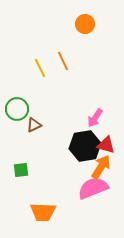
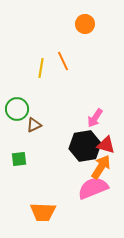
yellow line: moved 1 px right; rotated 36 degrees clockwise
green square: moved 2 px left, 11 px up
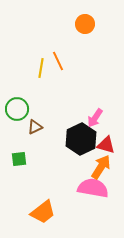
orange line: moved 5 px left
brown triangle: moved 1 px right, 2 px down
black hexagon: moved 4 px left, 7 px up; rotated 16 degrees counterclockwise
pink semicircle: rotated 32 degrees clockwise
orange trapezoid: rotated 40 degrees counterclockwise
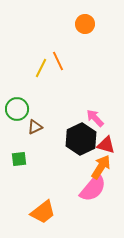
yellow line: rotated 18 degrees clockwise
pink arrow: rotated 102 degrees clockwise
pink semicircle: rotated 120 degrees clockwise
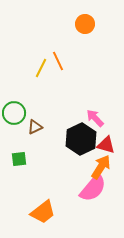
green circle: moved 3 px left, 4 px down
